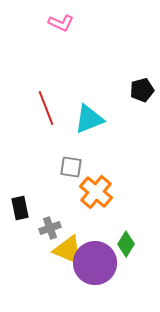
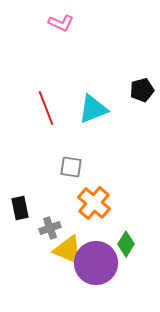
cyan triangle: moved 4 px right, 10 px up
orange cross: moved 2 px left, 11 px down
purple circle: moved 1 px right
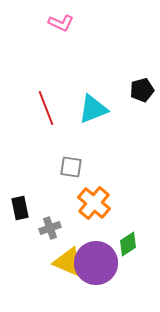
green diamond: moved 2 px right; rotated 25 degrees clockwise
yellow triangle: moved 12 px down
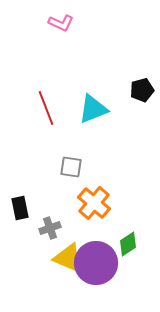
yellow triangle: moved 4 px up
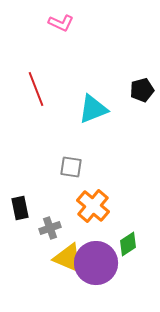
red line: moved 10 px left, 19 px up
orange cross: moved 1 px left, 3 px down
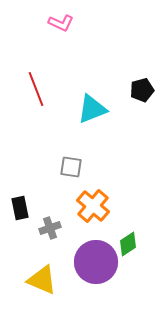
cyan triangle: moved 1 px left
yellow triangle: moved 26 px left, 22 px down
purple circle: moved 1 px up
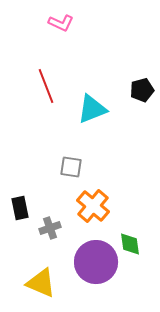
red line: moved 10 px right, 3 px up
green diamond: moved 2 px right; rotated 65 degrees counterclockwise
yellow triangle: moved 1 px left, 3 px down
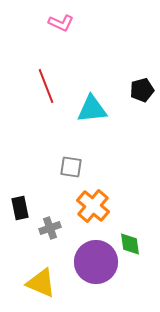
cyan triangle: rotated 16 degrees clockwise
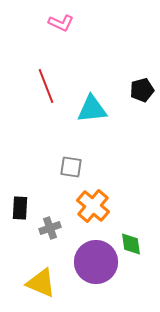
black rectangle: rotated 15 degrees clockwise
green diamond: moved 1 px right
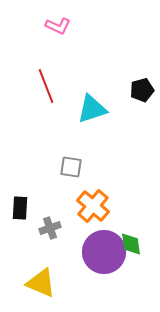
pink L-shape: moved 3 px left, 3 px down
cyan triangle: rotated 12 degrees counterclockwise
purple circle: moved 8 px right, 10 px up
